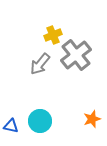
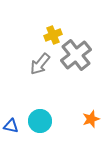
orange star: moved 1 px left
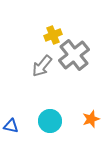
gray cross: moved 2 px left
gray arrow: moved 2 px right, 2 px down
cyan circle: moved 10 px right
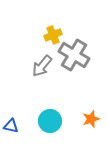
gray cross: rotated 20 degrees counterclockwise
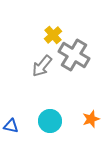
yellow cross: rotated 18 degrees counterclockwise
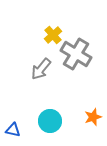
gray cross: moved 2 px right, 1 px up
gray arrow: moved 1 px left, 3 px down
orange star: moved 2 px right, 2 px up
blue triangle: moved 2 px right, 4 px down
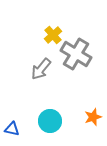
blue triangle: moved 1 px left, 1 px up
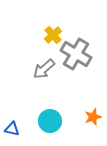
gray arrow: moved 3 px right; rotated 10 degrees clockwise
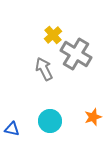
gray arrow: rotated 105 degrees clockwise
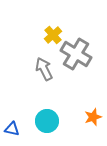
cyan circle: moved 3 px left
